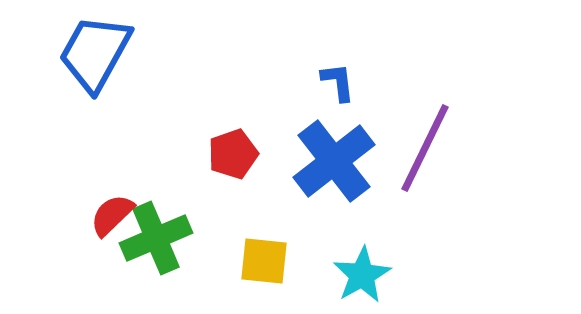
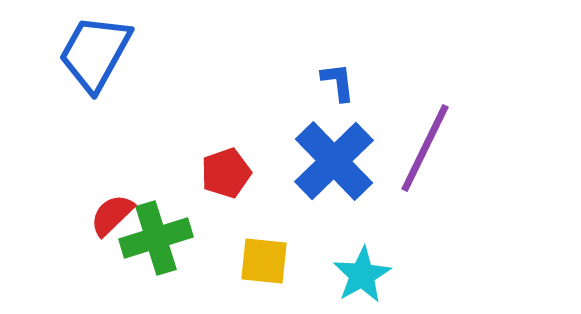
red pentagon: moved 7 px left, 19 px down
blue cross: rotated 6 degrees counterclockwise
green cross: rotated 6 degrees clockwise
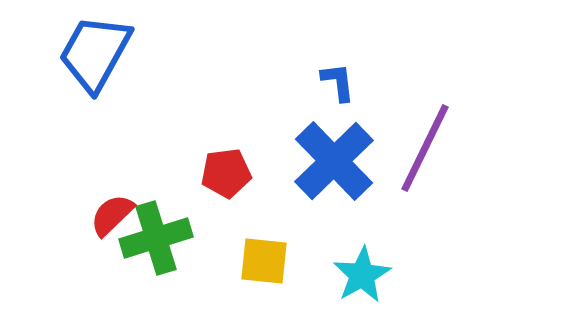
red pentagon: rotated 12 degrees clockwise
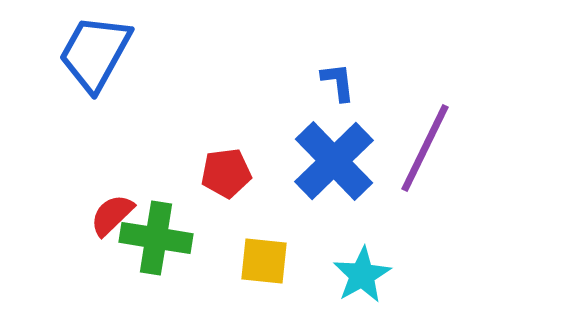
green cross: rotated 26 degrees clockwise
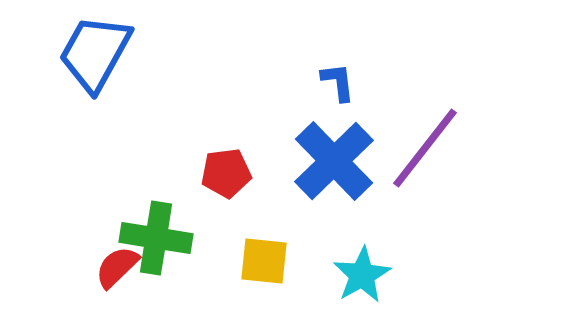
purple line: rotated 12 degrees clockwise
red semicircle: moved 5 px right, 52 px down
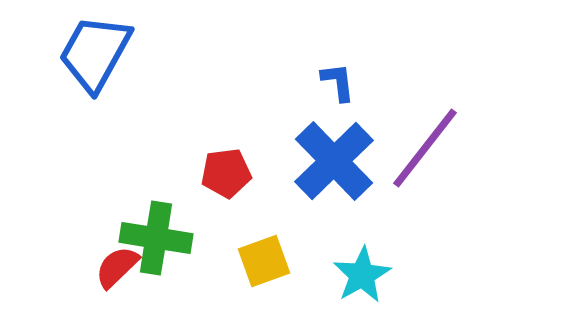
yellow square: rotated 26 degrees counterclockwise
